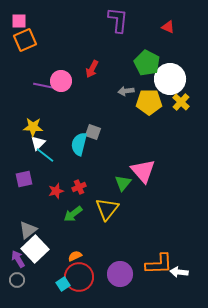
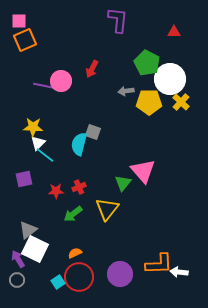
red triangle: moved 6 px right, 5 px down; rotated 24 degrees counterclockwise
red star: rotated 14 degrees clockwise
white square: rotated 20 degrees counterclockwise
orange semicircle: moved 3 px up
cyan square: moved 5 px left, 2 px up
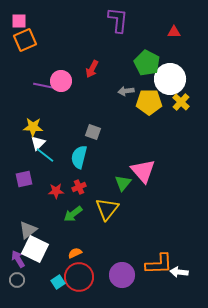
cyan semicircle: moved 13 px down
purple circle: moved 2 px right, 1 px down
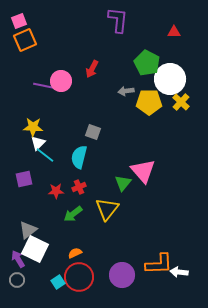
pink square: rotated 21 degrees counterclockwise
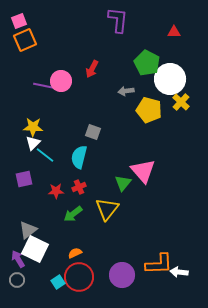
yellow pentagon: moved 8 px down; rotated 15 degrees clockwise
white triangle: moved 5 px left
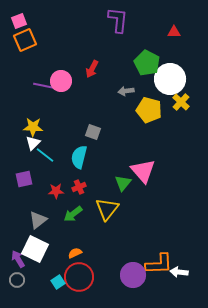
gray triangle: moved 10 px right, 10 px up
purple circle: moved 11 px right
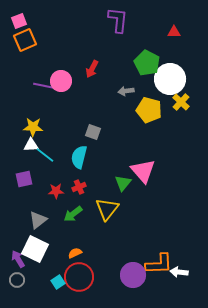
white triangle: moved 2 px left, 2 px down; rotated 42 degrees clockwise
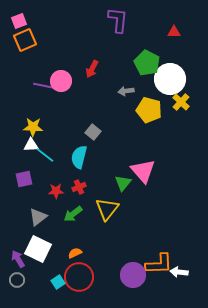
gray square: rotated 21 degrees clockwise
gray triangle: moved 3 px up
white square: moved 3 px right
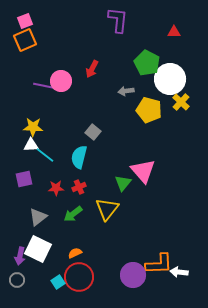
pink square: moved 6 px right
red star: moved 3 px up
purple arrow: moved 2 px right, 3 px up; rotated 138 degrees counterclockwise
